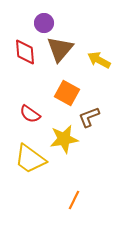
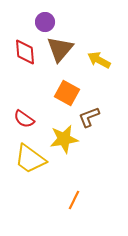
purple circle: moved 1 px right, 1 px up
red semicircle: moved 6 px left, 5 px down
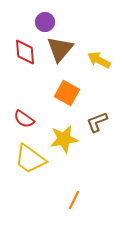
brown L-shape: moved 8 px right, 5 px down
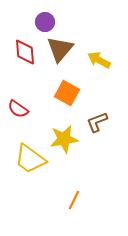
red semicircle: moved 6 px left, 10 px up
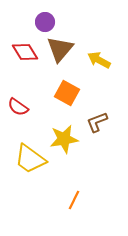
red diamond: rotated 28 degrees counterclockwise
red semicircle: moved 2 px up
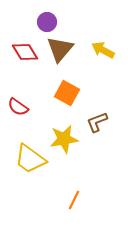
purple circle: moved 2 px right
yellow arrow: moved 4 px right, 10 px up
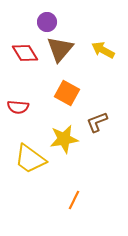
red diamond: moved 1 px down
red semicircle: rotated 30 degrees counterclockwise
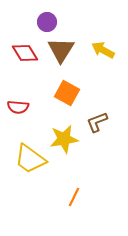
brown triangle: moved 1 px right, 1 px down; rotated 8 degrees counterclockwise
orange line: moved 3 px up
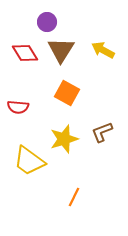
brown L-shape: moved 5 px right, 10 px down
yellow star: rotated 8 degrees counterclockwise
yellow trapezoid: moved 1 px left, 2 px down
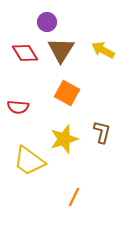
brown L-shape: rotated 125 degrees clockwise
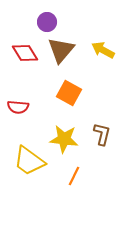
brown triangle: rotated 8 degrees clockwise
orange square: moved 2 px right
brown L-shape: moved 2 px down
yellow star: rotated 24 degrees clockwise
orange line: moved 21 px up
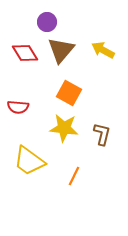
yellow star: moved 11 px up
